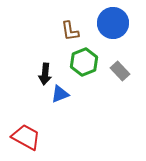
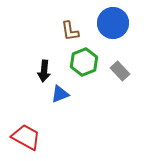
black arrow: moved 1 px left, 3 px up
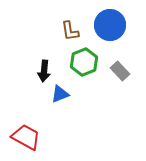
blue circle: moved 3 px left, 2 px down
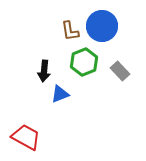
blue circle: moved 8 px left, 1 px down
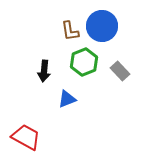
blue triangle: moved 7 px right, 5 px down
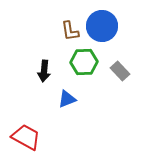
green hexagon: rotated 20 degrees clockwise
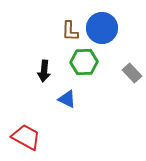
blue circle: moved 2 px down
brown L-shape: rotated 10 degrees clockwise
gray rectangle: moved 12 px right, 2 px down
blue triangle: rotated 48 degrees clockwise
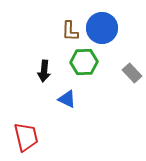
red trapezoid: rotated 48 degrees clockwise
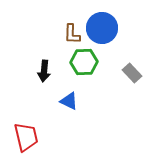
brown L-shape: moved 2 px right, 3 px down
blue triangle: moved 2 px right, 2 px down
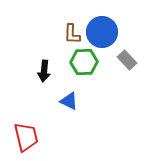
blue circle: moved 4 px down
gray rectangle: moved 5 px left, 13 px up
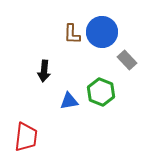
green hexagon: moved 17 px right, 30 px down; rotated 24 degrees clockwise
blue triangle: rotated 36 degrees counterclockwise
red trapezoid: rotated 20 degrees clockwise
